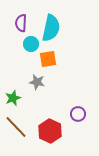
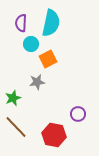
cyan semicircle: moved 5 px up
orange square: rotated 18 degrees counterclockwise
gray star: rotated 21 degrees counterclockwise
red hexagon: moved 4 px right, 4 px down; rotated 15 degrees counterclockwise
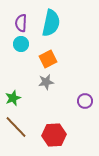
cyan circle: moved 10 px left
gray star: moved 9 px right
purple circle: moved 7 px right, 13 px up
red hexagon: rotated 15 degrees counterclockwise
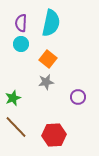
orange square: rotated 24 degrees counterclockwise
purple circle: moved 7 px left, 4 px up
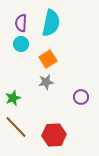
orange square: rotated 18 degrees clockwise
purple circle: moved 3 px right
